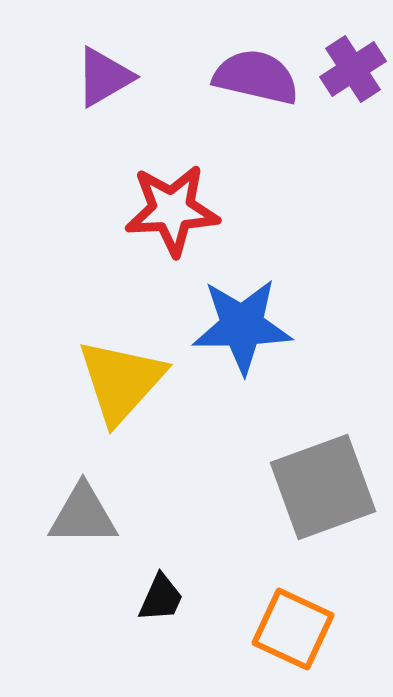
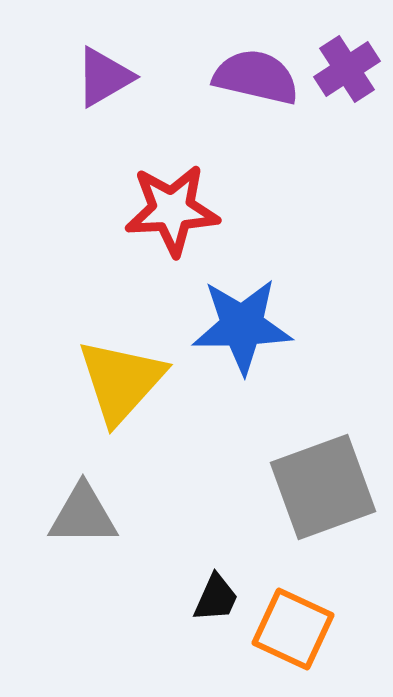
purple cross: moved 6 px left
black trapezoid: moved 55 px right
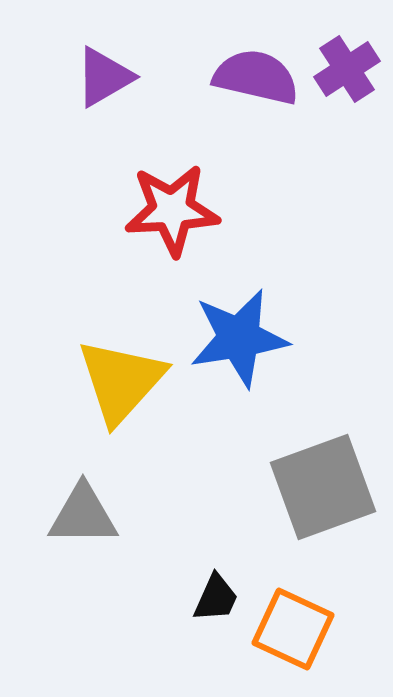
blue star: moved 3 px left, 12 px down; rotated 8 degrees counterclockwise
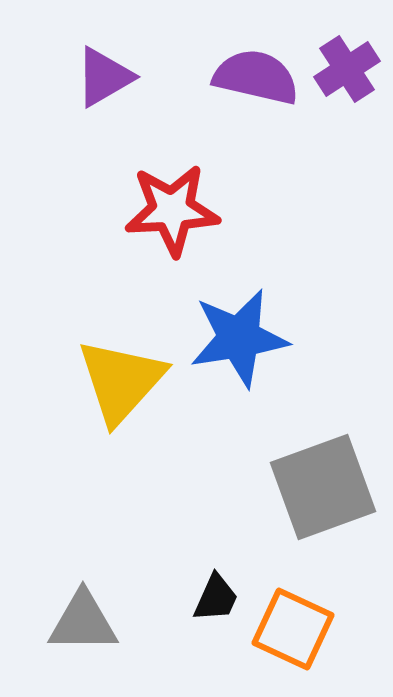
gray triangle: moved 107 px down
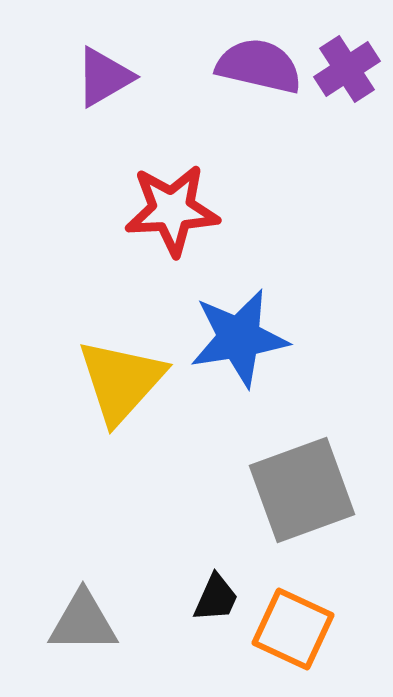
purple semicircle: moved 3 px right, 11 px up
gray square: moved 21 px left, 3 px down
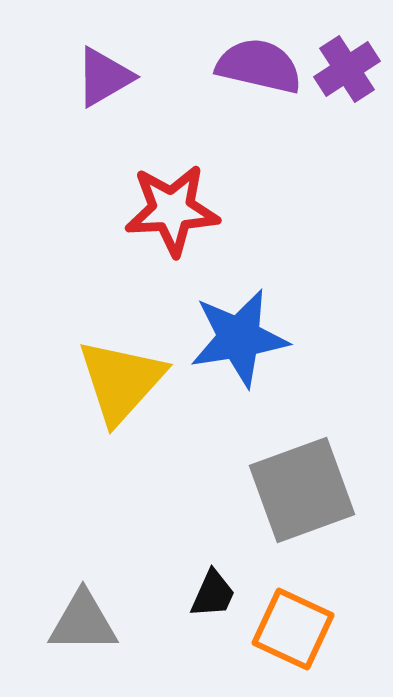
black trapezoid: moved 3 px left, 4 px up
